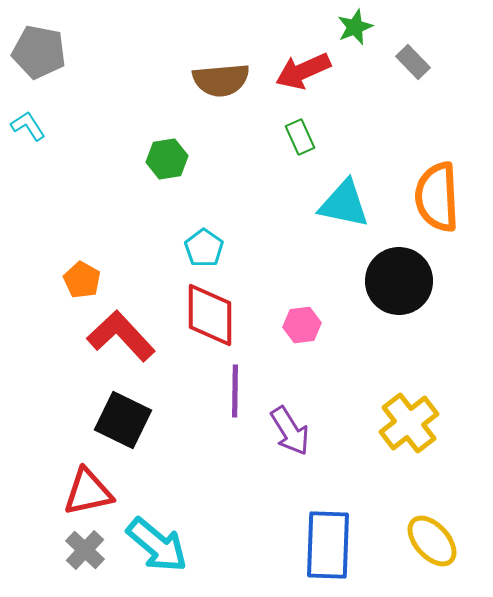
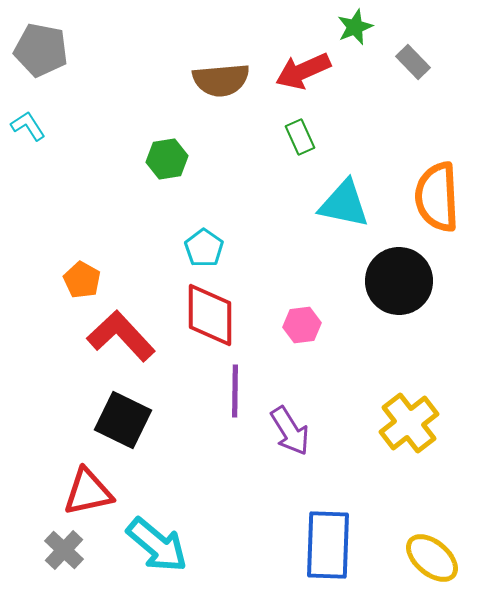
gray pentagon: moved 2 px right, 2 px up
yellow ellipse: moved 17 px down; rotated 8 degrees counterclockwise
gray cross: moved 21 px left
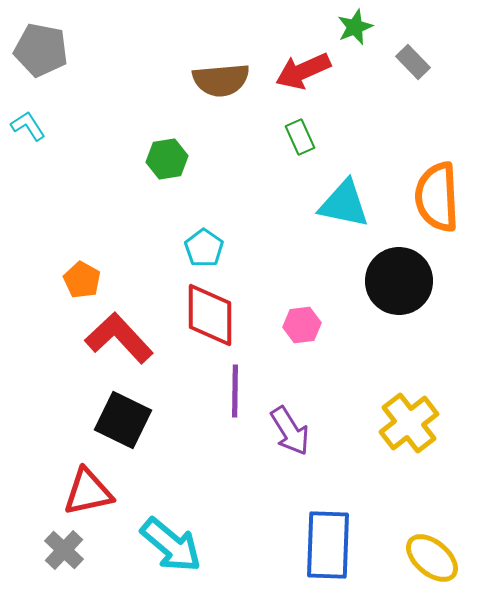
red L-shape: moved 2 px left, 2 px down
cyan arrow: moved 14 px right
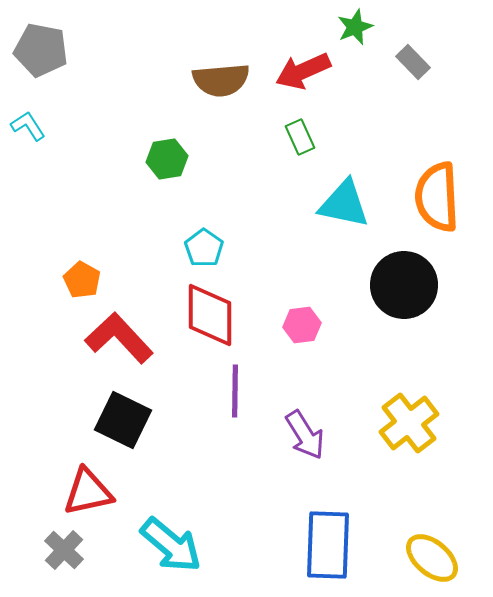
black circle: moved 5 px right, 4 px down
purple arrow: moved 15 px right, 4 px down
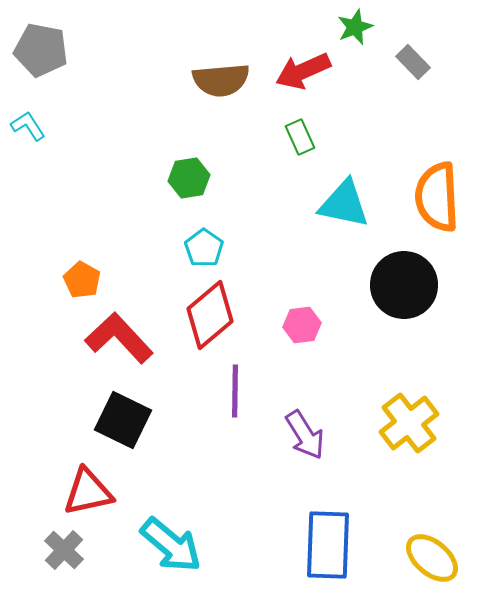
green hexagon: moved 22 px right, 19 px down
red diamond: rotated 50 degrees clockwise
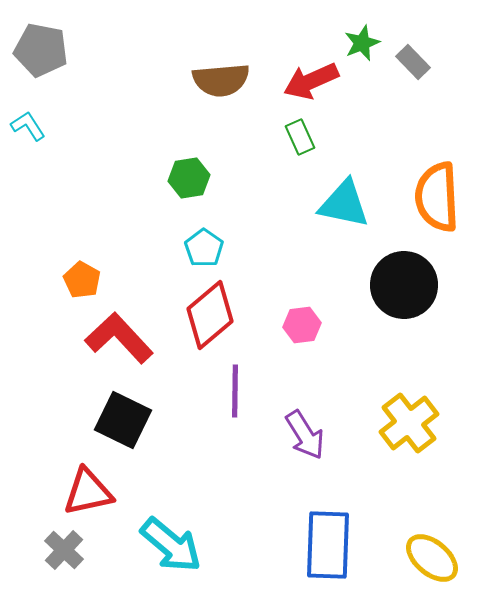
green star: moved 7 px right, 16 px down
red arrow: moved 8 px right, 10 px down
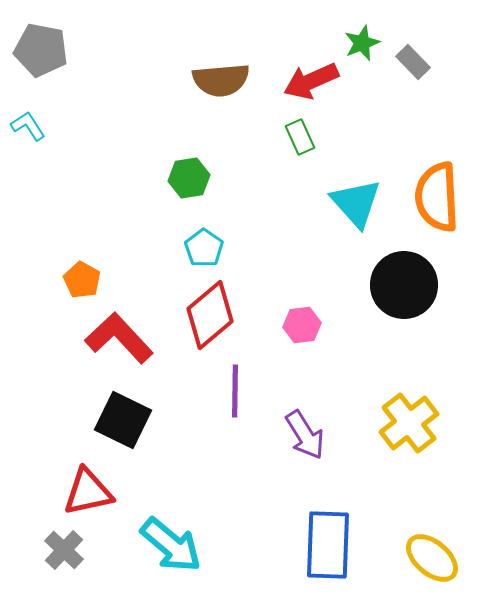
cyan triangle: moved 12 px right, 1 px up; rotated 36 degrees clockwise
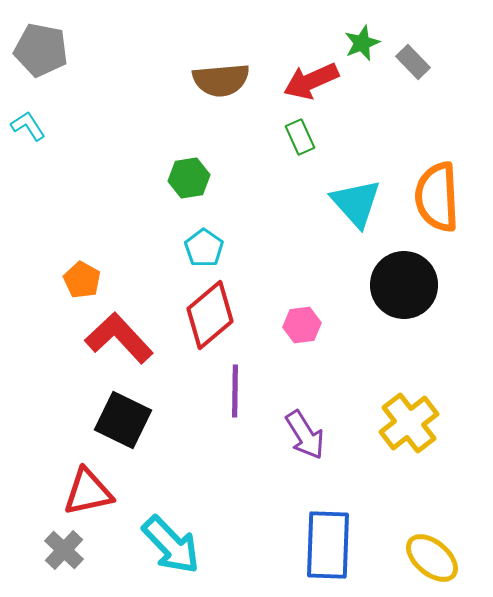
cyan arrow: rotated 6 degrees clockwise
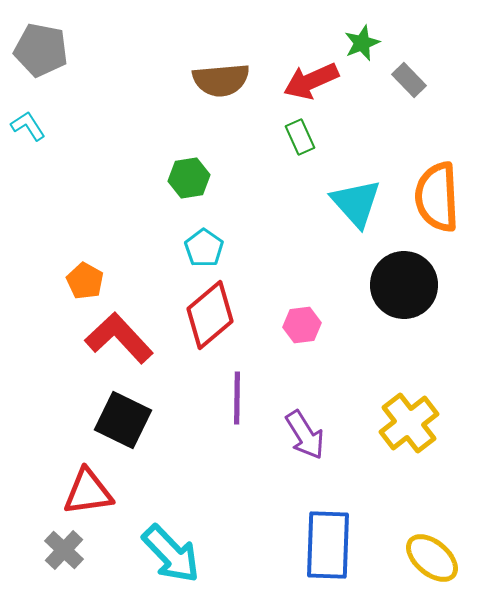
gray rectangle: moved 4 px left, 18 px down
orange pentagon: moved 3 px right, 1 px down
purple line: moved 2 px right, 7 px down
red triangle: rotated 4 degrees clockwise
cyan arrow: moved 9 px down
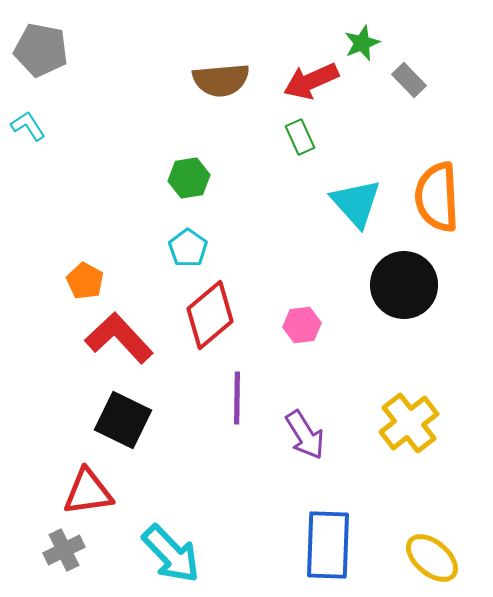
cyan pentagon: moved 16 px left
gray cross: rotated 21 degrees clockwise
